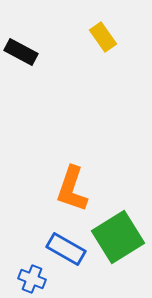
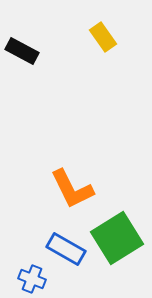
black rectangle: moved 1 px right, 1 px up
orange L-shape: rotated 45 degrees counterclockwise
green square: moved 1 px left, 1 px down
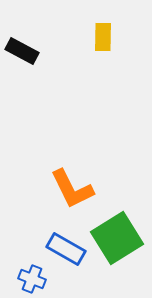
yellow rectangle: rotated 36 degrees clockwise
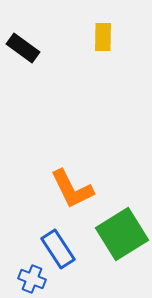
black rectangle: moved 1 px right, 3 px up; rotated 8 degrees clockwise
green square: moved 5 px right, 4 px up
blue rectangle: moved 8 px left; rotated 27 degrees clockwise
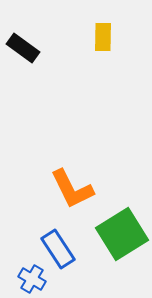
blue cross: rotated 8 degrees clockwise
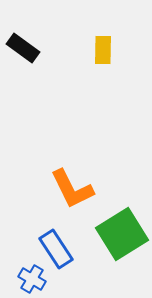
yellow rectangle: moved 13 px down
blue rectangle: moved 2 px left
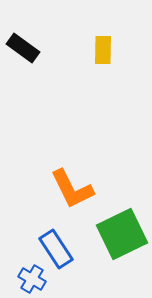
green square: rotated 6 degrees clockwise
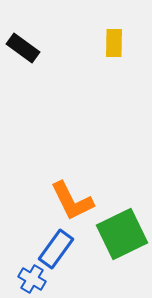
yellow rectangle: moved 11 px right, 7 px up
orange L-shape: moved 12 px down
blue rectangle: rotated 69 degrees clockwise
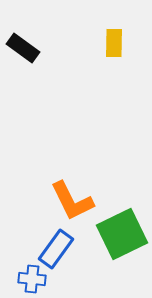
blue cross: rotated 24 degrees counterclockwise
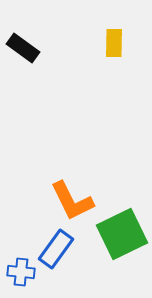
blue cross: moved 11 px left, 7 px up
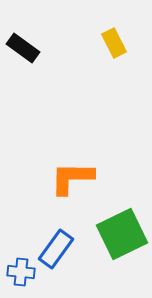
yellow rectangle: rotated 28 degrees counterclockwise
orange L-shape: moved 23 px up; rotated 117 degrees clockwise
